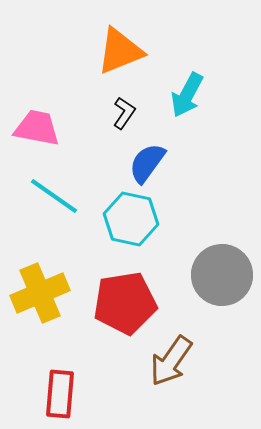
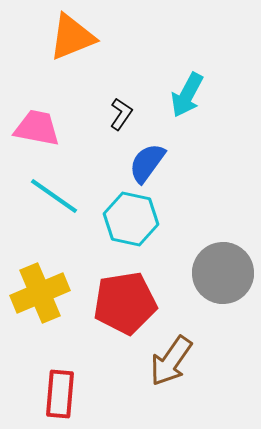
orange triangle: moved 48 px left, 14 px up
black L-shape: moved 3 px left, 1 px down
gray circle: moved 1 px right, 2 px up
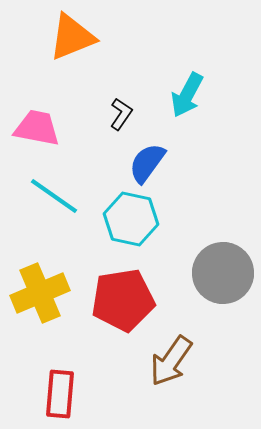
red pentagon: moved 2 px left, 3 px up
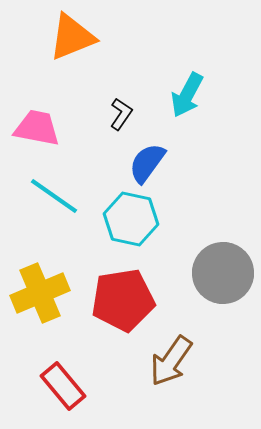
red rectangle: moved 3 px right, 8 px up; rotated 45 degrees counterclockwise
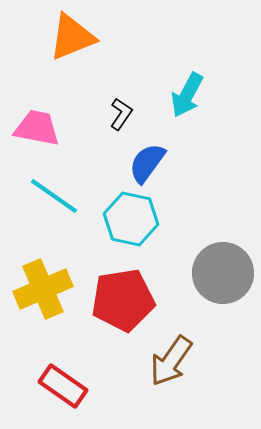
yellow cross: moved 3 px right, 4 px up
red rectangle: rotated 15 degrees counterclockwise
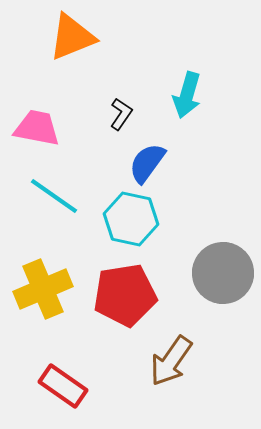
cyan arrow: rotated 12 degrees counterclockwise
red pentagon: moved 2 px right, 5 px up
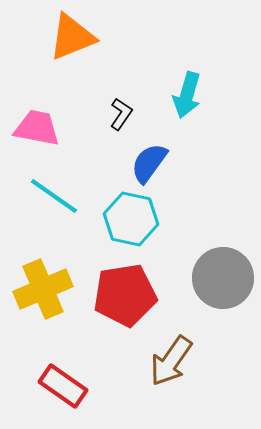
blue semicircle: moved 2 px right
gray circle: moved 5 px down
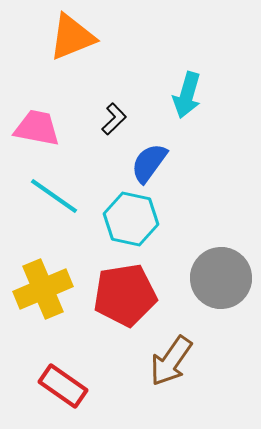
black L-shape: moved 7 px left, 5 px down; rotated 12 degrees clockwise
gray circle: moved 2 px left
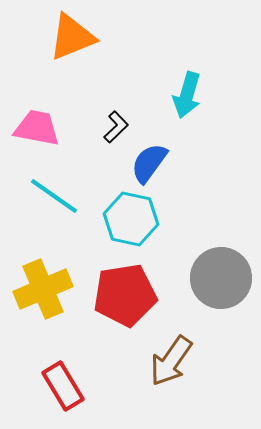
black L-shape: moved 2 px right, 8 px down
red rectangle: rotated 24 degrees clockwise
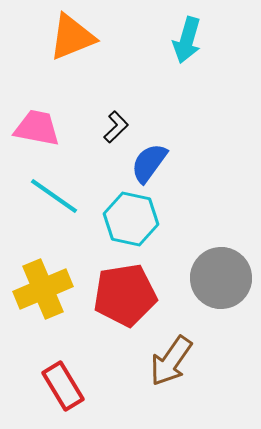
cyan arrow: moved 55 px up
